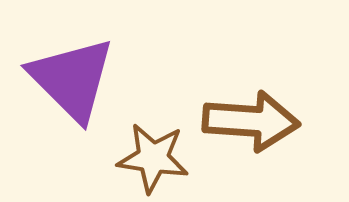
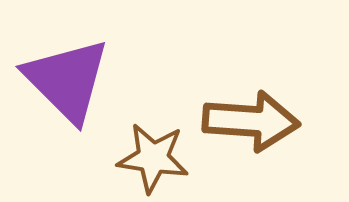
purple triangle: moved 5 px left, 1 px down
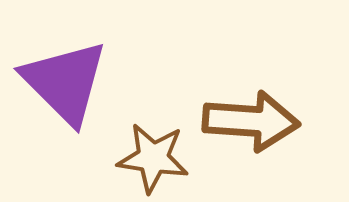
purple triangle: moved 2 px left, 2 px down
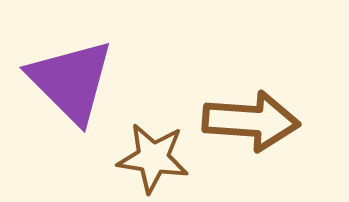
purple triangle: moved 6 px right, 1 px up
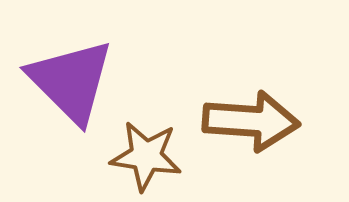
brown star: moved 7 px left, 2 px up
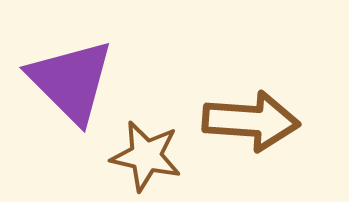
brown star: rotated 4 degrees clockwise
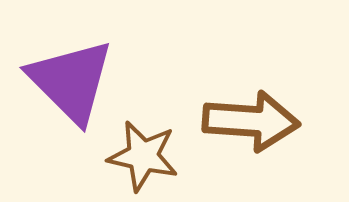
brown star: moved 3 px left
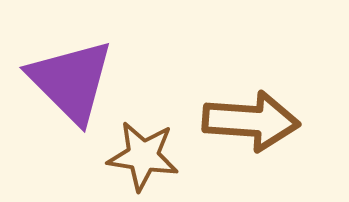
brown star: rotated 4 degrees counterclockwise
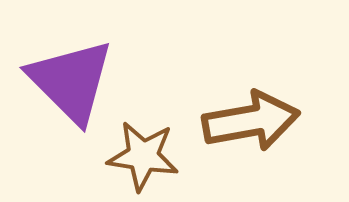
brown arrow: rotated 14 degrees counterclockwise
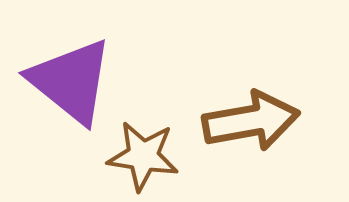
purple triangle: rotated 6 degrees counterclockwise
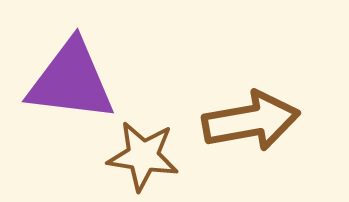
purple triangle: rotated 32 degrees counterclockwise
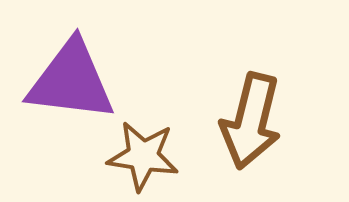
brown arrow: rotated 114 degrees clockwise
